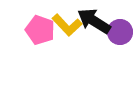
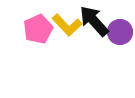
black arrow: rotated 16 degrees clockwise
pink pentagon: moved 2 px left, 1 px up; rotated 28 degrees clockwise
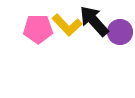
pink pentagon: rotated 24 degrees clockwise
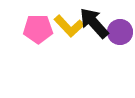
black arrow: moved 2 px down
yellow L-shape: moved 2 px right, 1 px down
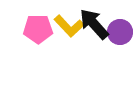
black arrow: moved 1 px down
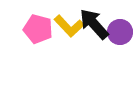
pink pentagon: rotated 16 degrees clockwise
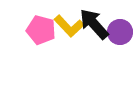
pink pentagon: moved 3 px right, 1 px down
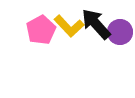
black arrow: moved 2 px right
pink pentagon: rotated 28 degrees clockwise
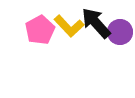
black arrow: moved 1 px up
pink pentagon: moved 1 px left
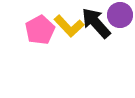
purple circle: moved 17 px up
